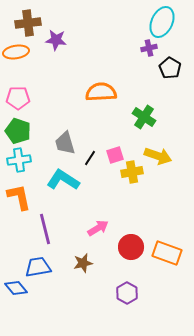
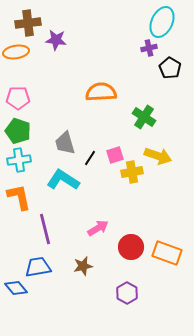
brown star: moved 3 px down
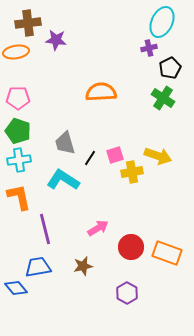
black pentagon: rotated 15 degrees clockwise
green cross: moved 19 px right, 19 px up
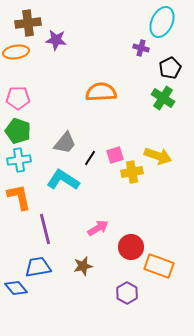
purple cross: moved 8 px left; rotated 28 degrees clockwise
gray trapezoid: rotated 125 degrees counterclockwise
orange rectangle: moved 8 px left, 13 px down
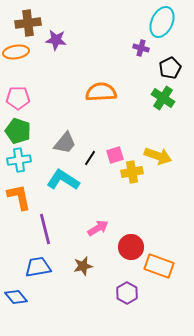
blue diamond: moved 9 px down
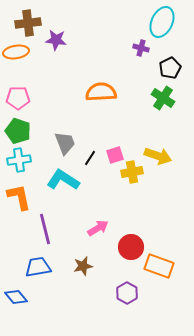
gray trapezoid: rotated 60 degrees counterclockwise
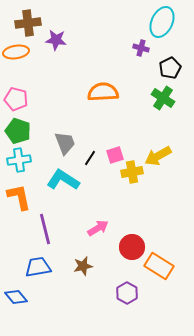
orange semicircle: moved 2 px right
pink pentagon: moved 2 px left, 1 px down; rotated 15 degrees clockwise
yellow arrow: rotated 132 degrees clockwise
red circle: moved 1 px right
orange rectangle: rotated 12 degrees clockwise
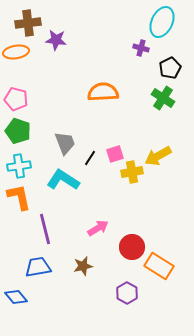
pink square: moved 1 px up
cyan cross: moved 6 px down
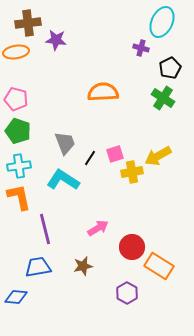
blue diamond: rotated 45 degrees counterclockwise
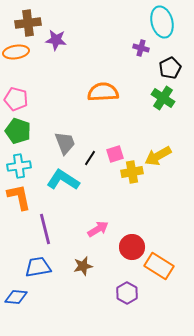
cyan ellipse: rotated 40 degrees counterclockwise
pink arrow: moved 1 px down
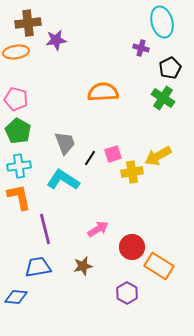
purple star: rotated 15 degrees counterclockwise
green pentagon: rotated 10 degrees clockwise
pink square: moved 2 px left
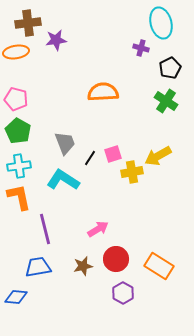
cyan ellipse: moved 1 px left, 1 px down
green cross: moved 3 px right, 3 px down
red circle: moved 16 px left, 12 px down
purple hexagon: moved 4 px left
